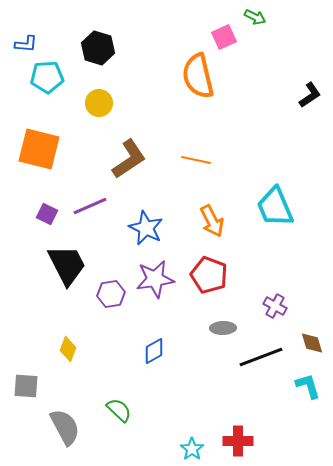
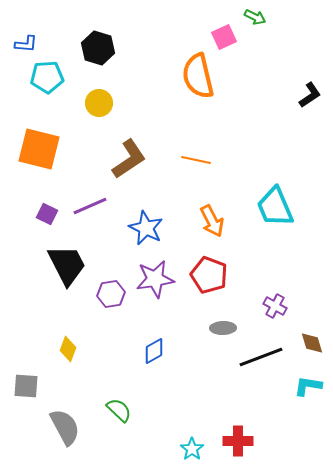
cyan L-shape: rotated 64 degrees counterclockwise
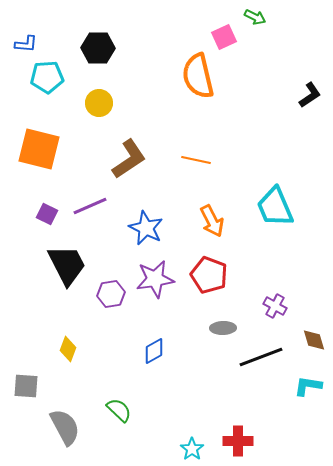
black hexagon: rotated 16 degrees counterclockwise
brown diamond: moved 2 px right, 3 px up
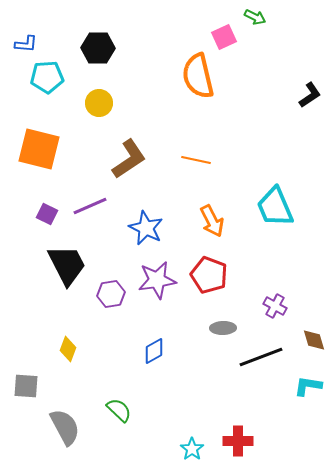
purple star: moved 2 px right, 1 px down
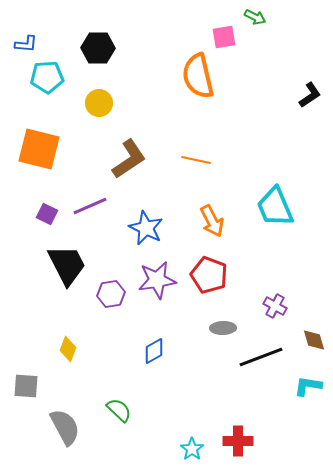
pink square: rotated 15 degrees clockwise
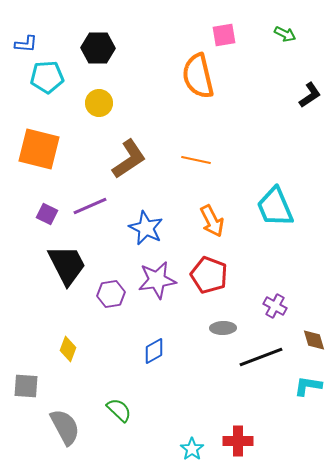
green arrow: moved 30 px right, 17 px down
pink square: moved 2 px up
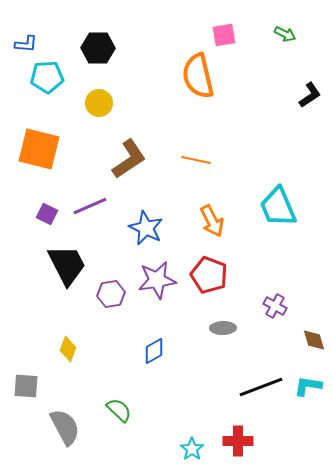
cyan trapezoid: moved 3 px right
black line: moved 30 px down
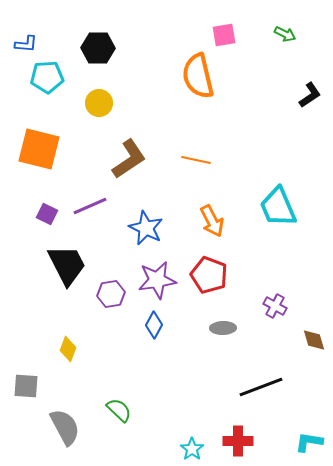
blue diamond: moved 26 px up; rotated 32 degrees counterclockwise
cyan L-shape: moved 1 px right, 56 px down
